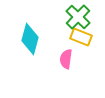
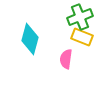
green cross: moved 2 px right; rotated 25 degrees clockwise
yellow rectangle: moved 1 px right
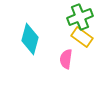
yellow rectangle: rotated 15 degrees clockwise
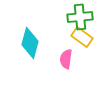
green cross: rotated 15 degrees clockwise
cyan diamond: moved 4 px down
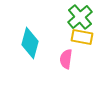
green cross: rotated 35 degrees counterclockwise
yellow rectangle: rotated 25 degrees counterclockwise
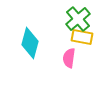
green cross: moved 2 px left, 2 px down
pink semicircle: moved 3 px right, 1 px up
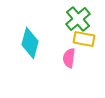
yellow rectangle: moved 2 px right, 2 px down
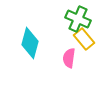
green cross: rotated 25 degrees counterclockwise
yellow rectangle: rotated 40 degrees clockwise
